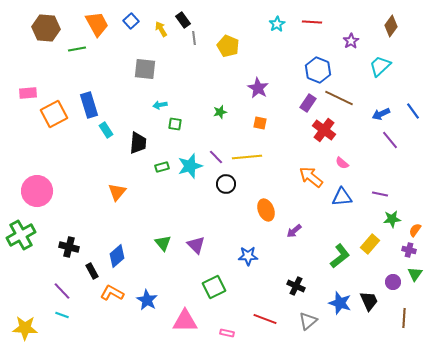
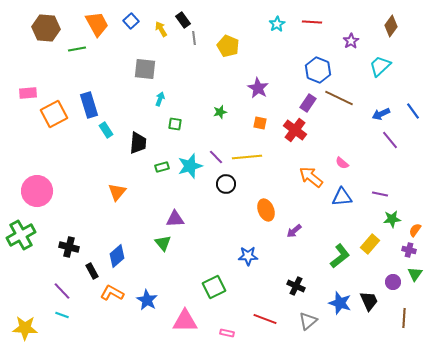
cyan arrow at (160, 105): moved 6 px up; rotated 120 degrees clockwise
red cross at (324, 130): moved 29 px left
purple triangle at (196, 245): moved 21 px left, 26 px up; rotated 48 degrees counterclockwise
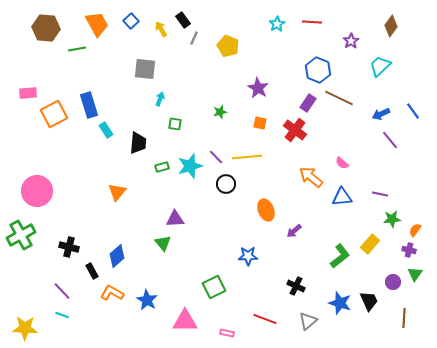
gray line at (194, 38): rotated 32 degrees clockwise
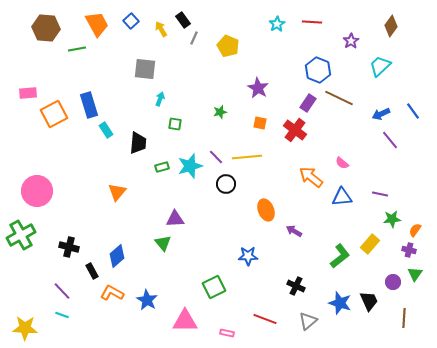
purple arrow at (294, 231): rotated 70 degrees clockwise
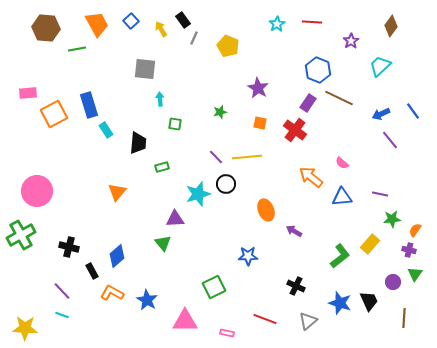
cyan arrow at (160, 99): rotated 24 degrees counterclockwise
cyan star at (190, 166): moved 8 px right, 28 px down
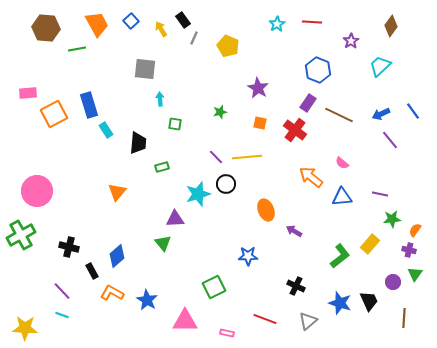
brown line at (339, 98): moved 17 px down
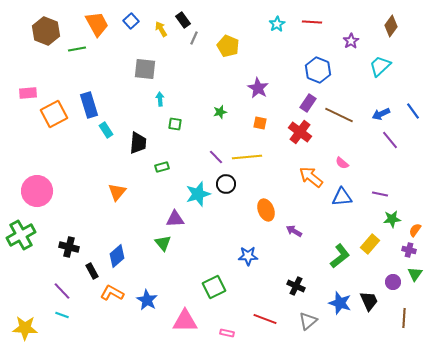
brown hexagon at (46, 28): moved 3 px down; rotated 16 degrees clockwise
red cross at (295, 130): moved 5 px right, 2 px down
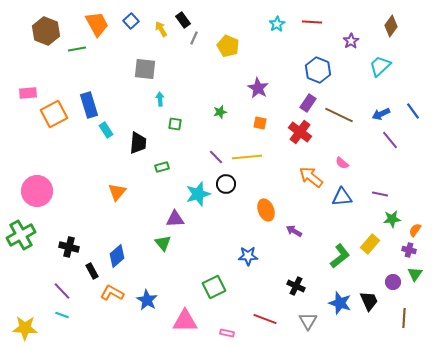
gray triangle at (308, 321): rotated 18 degrees counterclockwise
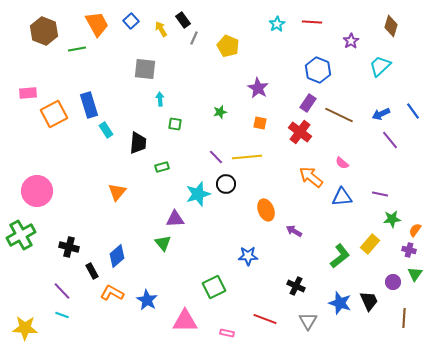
brown diamond at (391, 26): rotated 20 degrees counterclockwise
brown hexagon at (46, 31): moved 2 px left
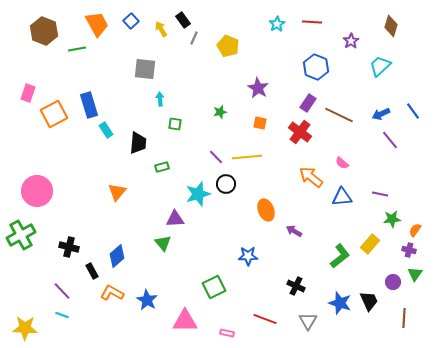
blue hexagon at (318, 70): moved 2 px left, 3 px up
pink rectangle at (28, 93): rotated 66 degrees counterclockwise
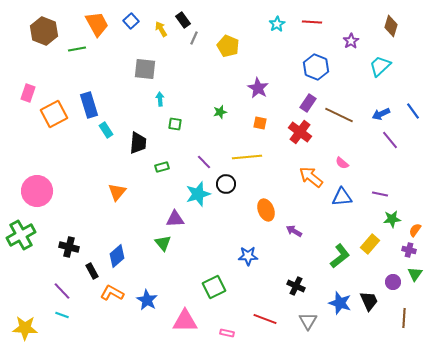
purple line at (216, 157): moved 12 px left, 5 px down
